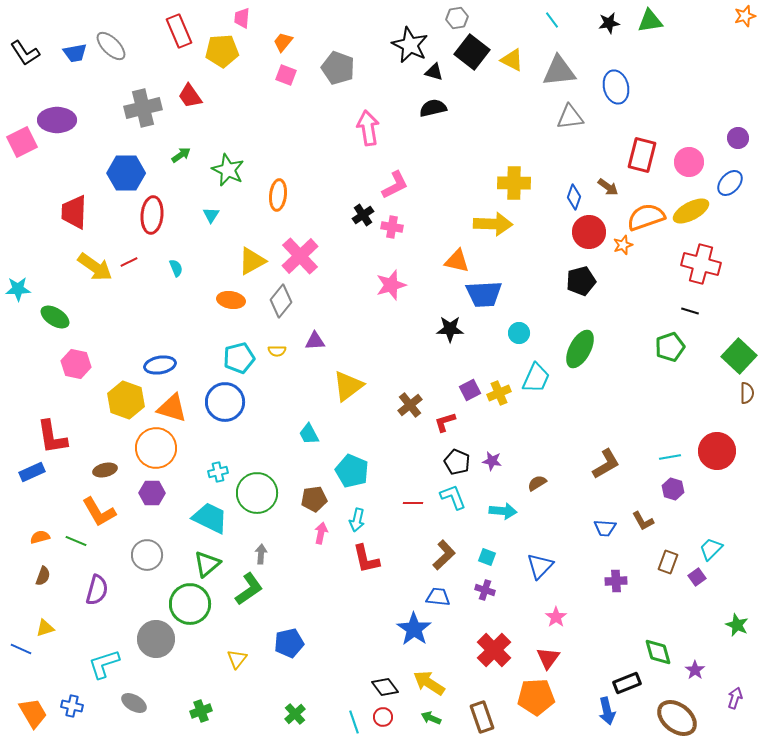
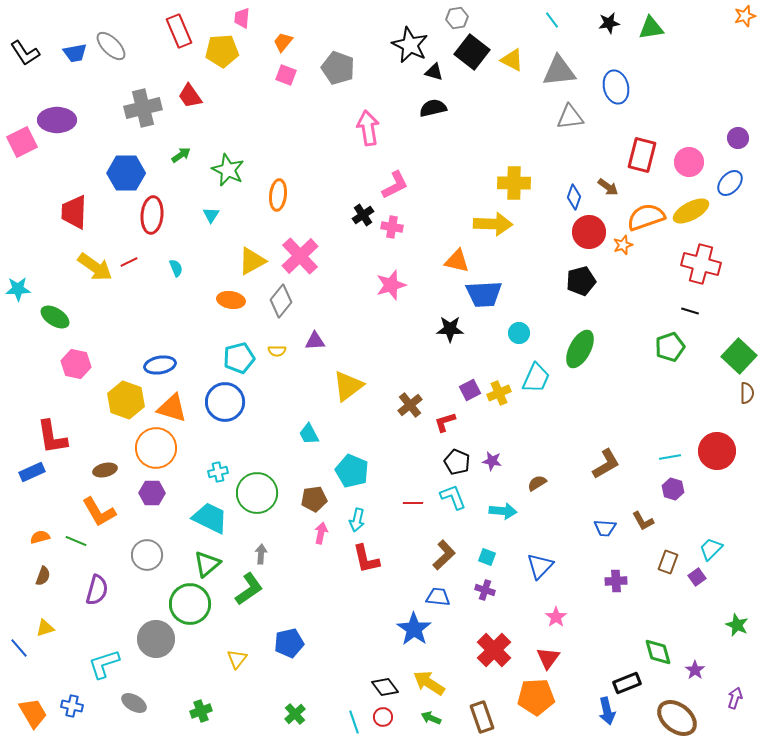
green triangle at (650, 21): moved 1 px right, 7 px down
blue line at (21, 649): moved 2 px left, 1 px up; rotated 25 degrees clockwise
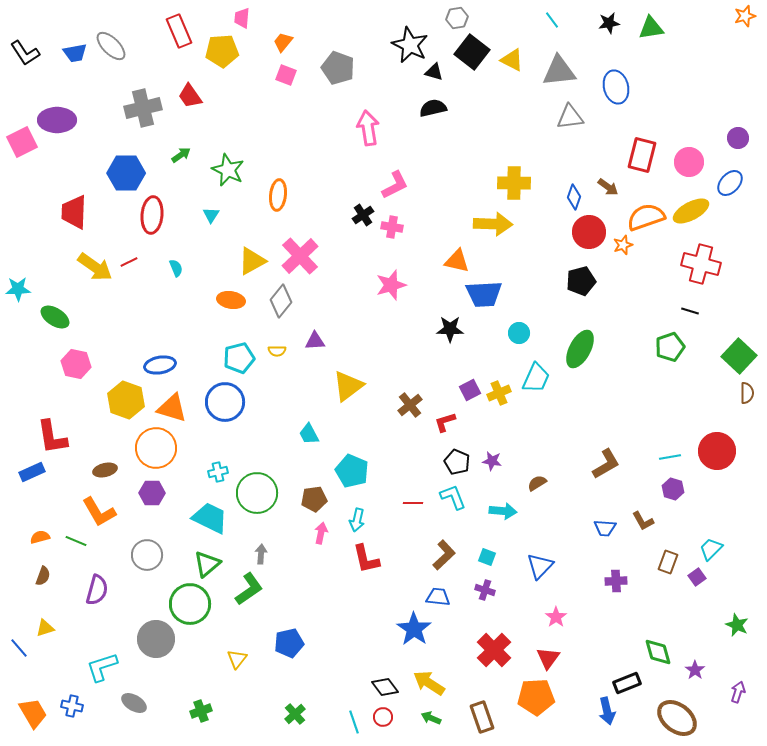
cyan L-shape at (104, 664): moved 2 px left, 3 px down
purple arrow at (735, 698): moved 3 px right, 6 px up
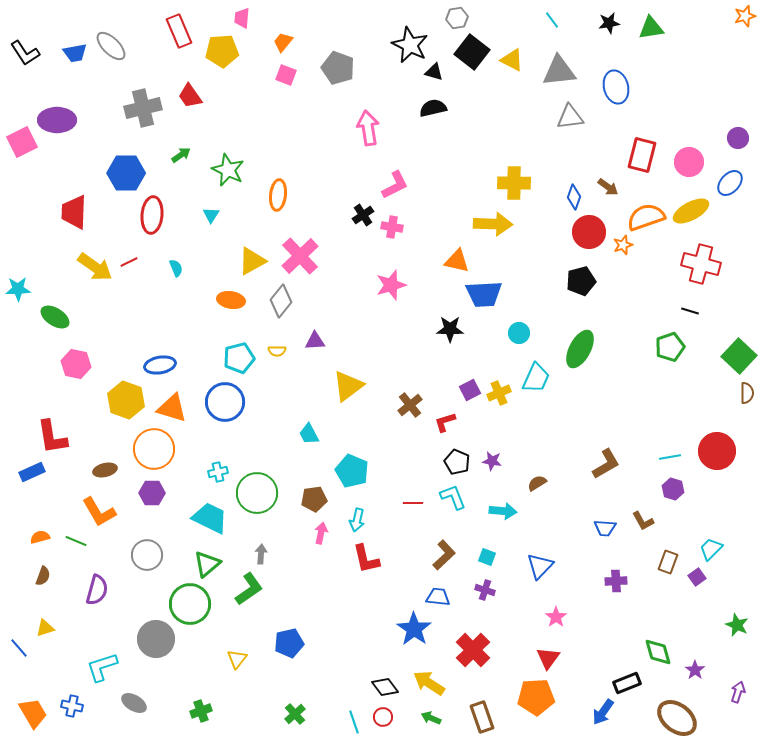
orange circle at (156, 448): moved 2 px left, 1 px down
red cross at (494, 650): moved 21 px left
blue arrow at (607, 711): moved 4 px left, 1 px down; rotated 48 degrees clockwise
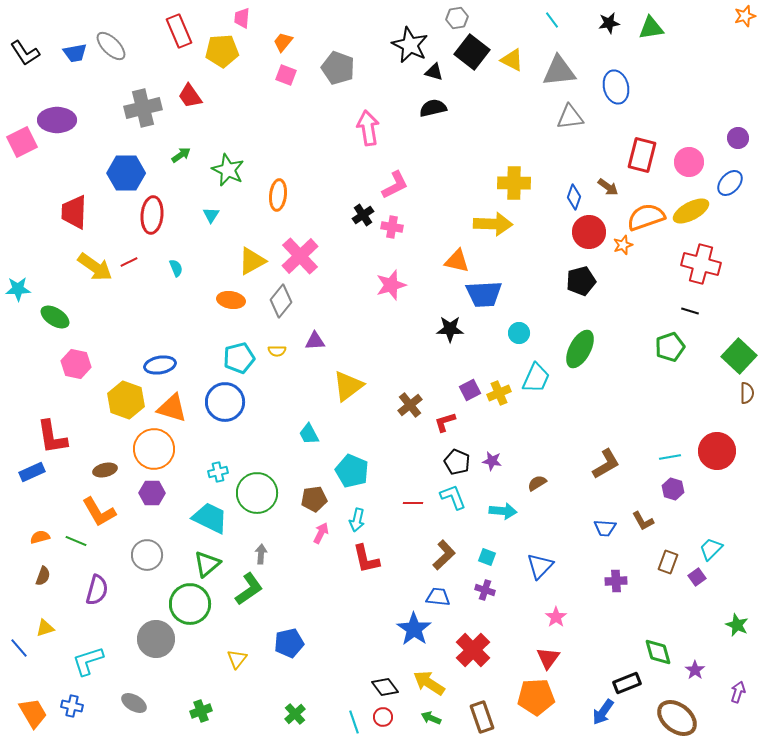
pink arrow at (321, 533): rotated 15 degrees clockwise
cyan L-shape at (102, 667): moved 14 px left, 6 px up
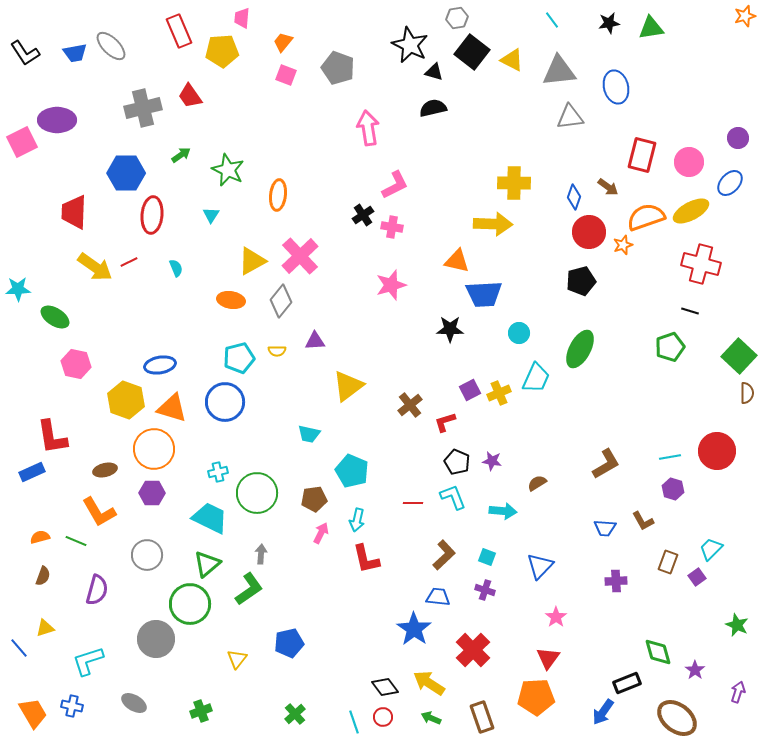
cyan trapezoid at (309, 434): rotated 50 degrees counterclockwise
